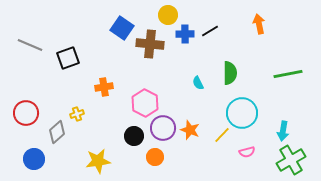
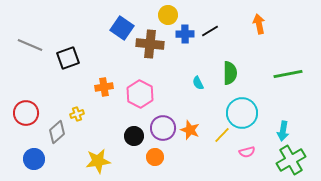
pink hexagon: moved 5 px left, 9 px up
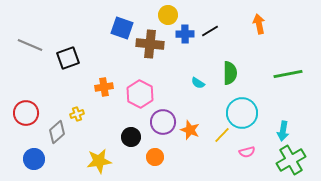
blue square: rotated 15 degrees counterclockwise
cyan semicircle: rotated 32 degrees counterclockwise
purple circle: moved 6 px up
black circle: moved 3 px left, 1 px down
yellow star: moved 1 px right
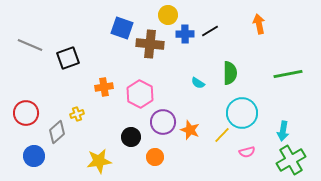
blue circle: moved 3 px up
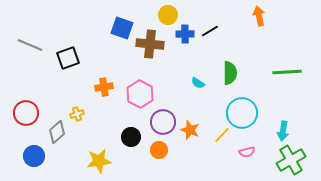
orange arrow: moved 8 px up
green line: moved 1 px left, 2 px up; rotated 8 degrees clockwise
orange circle: moved 4 px right, 7 px up
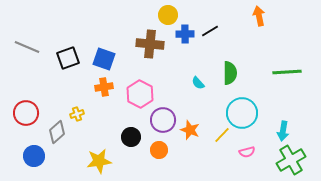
blue square: moved 18 px left, 31 px down
gray line: moved 3 px left, 2 px down
cyan semicircle: rotated 16 degrees clockwise
purple circle: moved 2 px up
